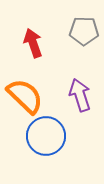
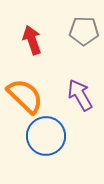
red arrow: moved 1 px left, 3 px up
purple arrow: rotated 12 degrees counterclockwise
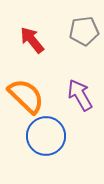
gray pentagon: rotated 8 degrees counterclockwise
red arrow: rotated 20 degrees counterclockwise
orange semicircle: moved 1 px right
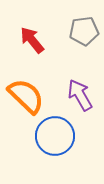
blue circle: moved 9 px right
